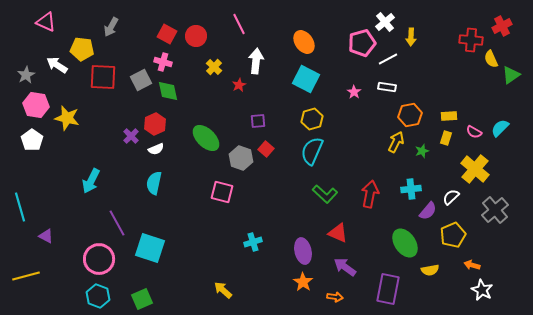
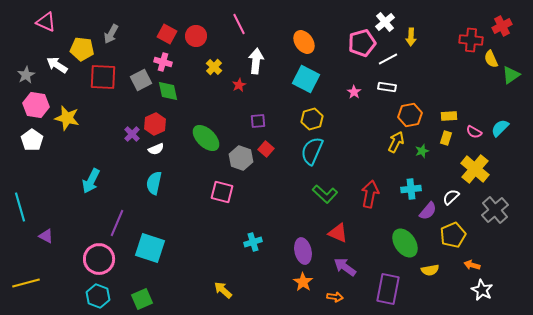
gray arrow at (111, 27): moved 7 px down
purple cross at (131, 136): moved 1 px right, 2 px up
purple line at (117, 223): rotated 52 degrees clockwise
yellow line at (26, 276): moved 7 px down
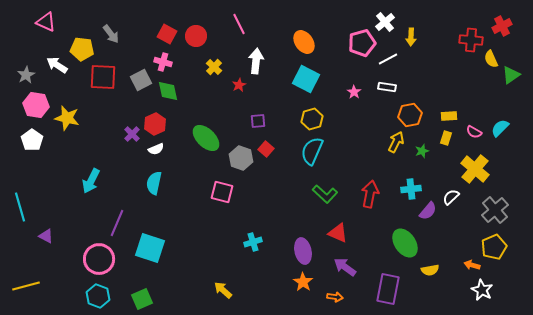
gray arrow at (111, 34): rotated 66 degrees counterclockwise
yellow pentagon at (453, 235): moved 41 px right, 12 px down
yellow line at (26, 283): moved 3 px down
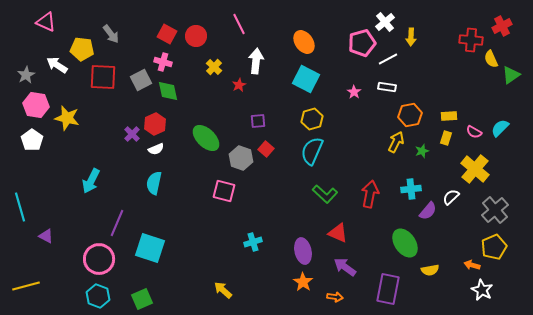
pink square at (222, 192): moved 2 px right, 1 px up
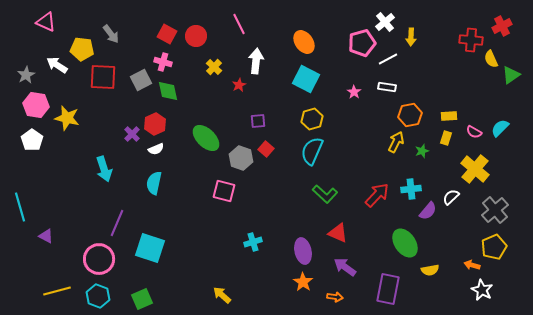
cyan arrow at (91, 181): moved 13 px right, 12 px up; rotated 45 degrees counterclockwise
red arrow at (370, 194): moved 7 px right, 1 px down; rotated 32 degrees clockwise
yellow line at (26, 286): moved 31 px right, 5 px down
yellow arrow at (223, 290): moved 1 px left, 5 px down
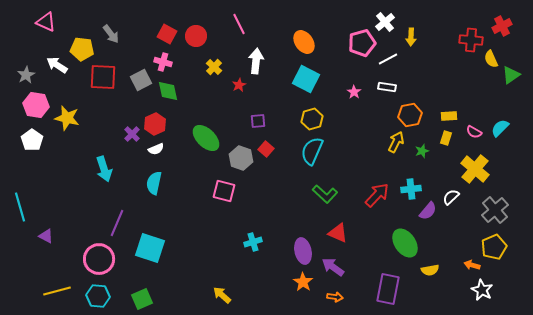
purple arrow at (345, 267): moved 12 px left
cyan hexagon at (98, 296): rotated 15 degrees counterclockwise
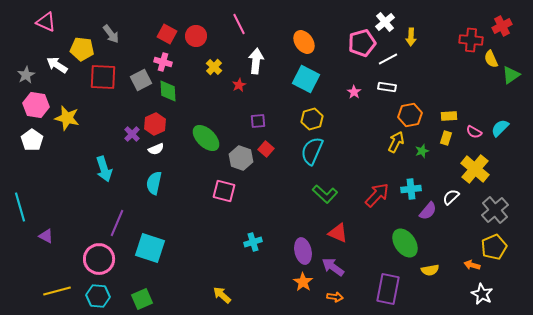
green diamond at (168, 91): rotated 10 degrees clockwise
white star at (482, 290): moved 4 px down
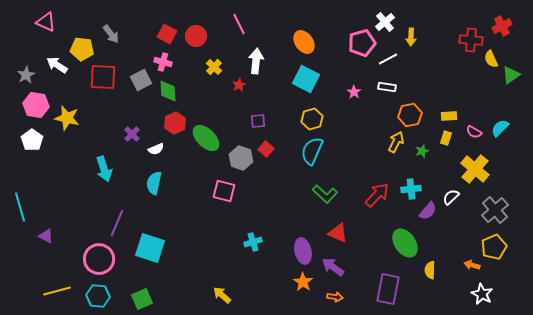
red hexagon at (155, 124): moved 20 px right, 1 px up
yellow semicircle at (430, 270): rotated 102 degrees clockwise
